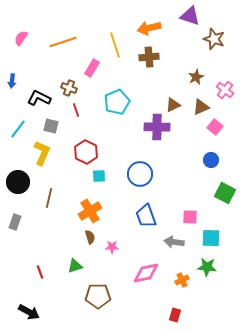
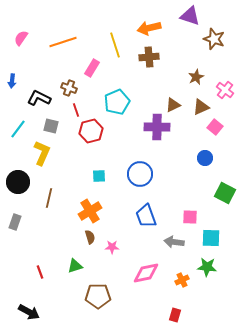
red hexagon at (86, 152): moved 5 px right, 21 px up; rotated 20 degrees clockwise
blue circle at (211, 160): moved 6 px left, 2 px up
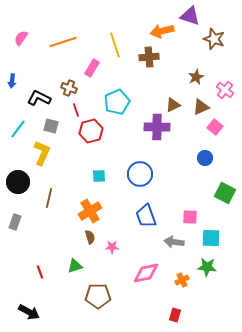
orange arrow at (149, 28): moved 13 px right, 3 px down
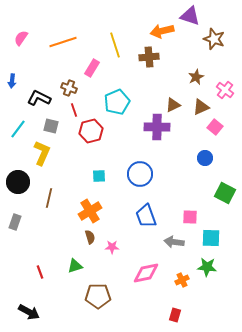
red line at (76, 110): moved 2 px left
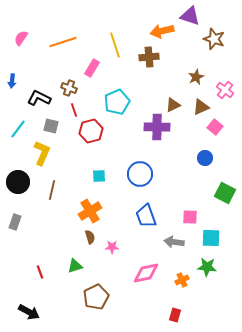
brown line at (49, 198): moved 3 px right, 8 px up
brown pentagon at (98, 296): moved 2 px left, 1 px down; rotated 25 degrees counterclockwise
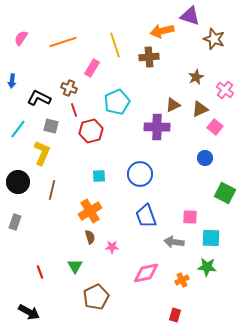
brown triangle at (201, 107): moved 1 px left, 2 px down
green triangle at (75, 266): rotated 42 degrees counterclockwise
